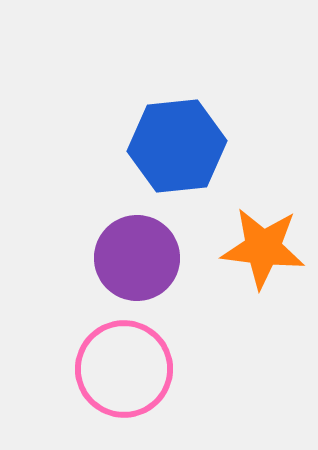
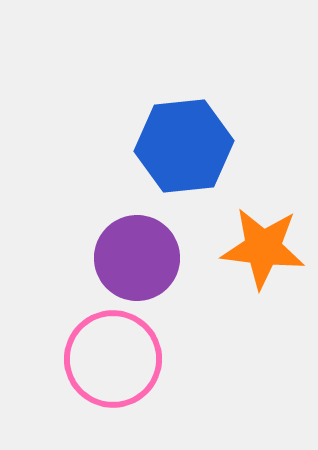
blue hexagon: moved 7 px right
pink circle: moved 11 px left, 10 px up
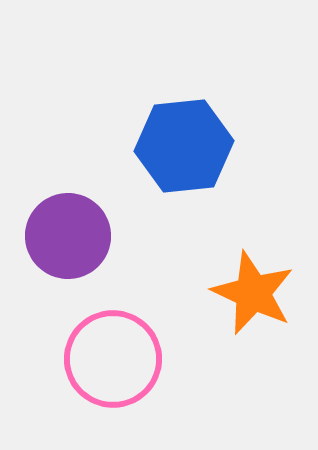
orange star: moved 10 px left, 45 px down; rotated 18 degrees clockwise
purple circle: moved 69 px left, 22 px up
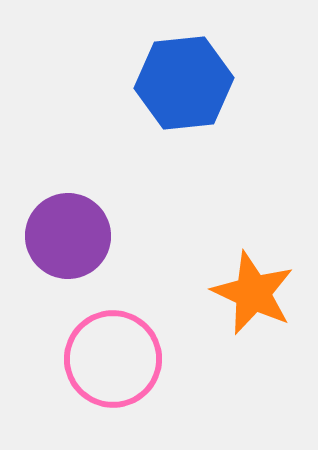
blue hexagon: moved 63 px up
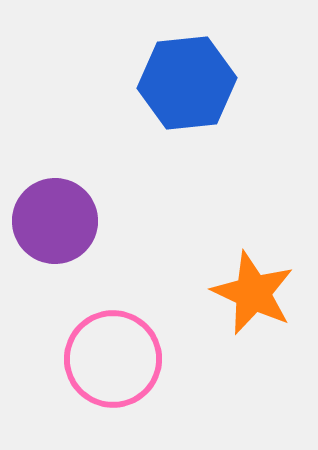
blue hexagon: moved 3 px right
purple circle: moved 13 px left, 15 px up
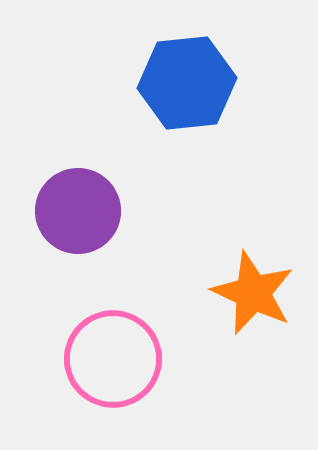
purple circle: moved 23 px right, 10 px up
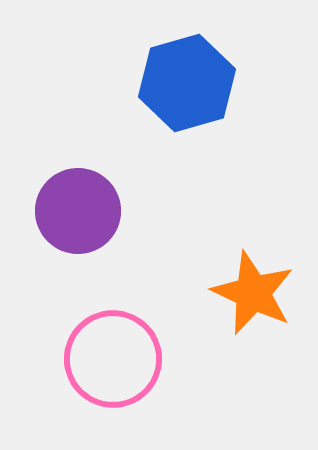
blue hexagon: rotated 10 degrees counterclockwise
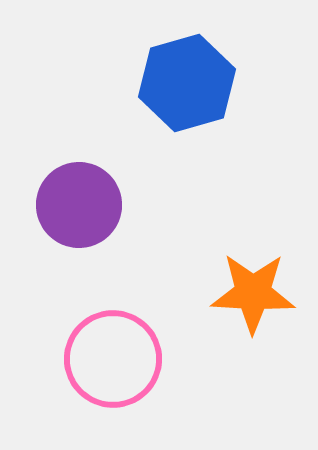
purple circle: moved 1 px right, 6 px up
orange star: rotated 22 degrees counterclockwise
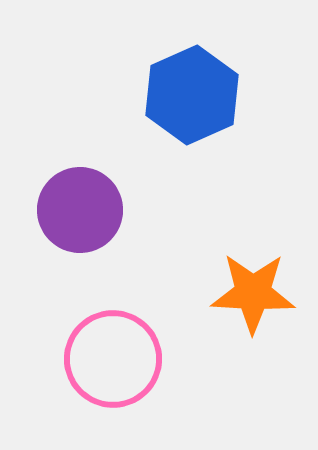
blue hexagon: moved 5 px right, 12 px down; rotated 8 degrees counterclockwise
purple circle: moved 1 px right, 5 px down
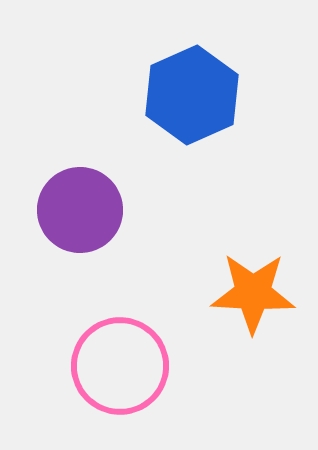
pink circle: moved 7 px right, 7 px down
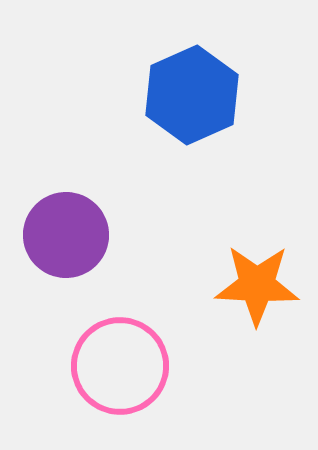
purple circle: moved 14 px left, 25 px down
orange star: moved 4 px right, 8 px up
